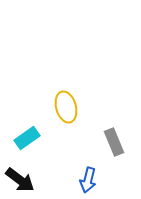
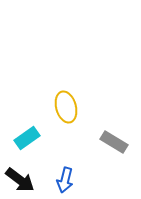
gray rectangle: rotated 36 degrees counterclockwise
blue arrow: moved 23 px left
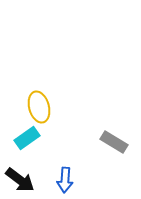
yellow ellipse: moved 27 px left
blue arrow: rotated 10 degrees counterclockwise
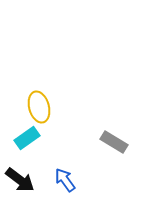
blue arrow: rotated 140 degrees clockwise
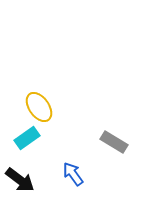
yellow ellipse: rotated 20 degrees counterclockwise
blue arrow: moved 8 px right, 6 px up
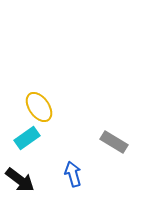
blue arrow: rotated 20 degrees clockwise
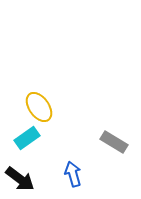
black arrow: moved 1 px up
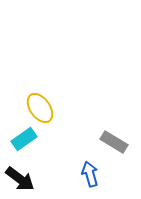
yellow ellipse: moved 1 px right, 1 px down
cyan rectangle: moved 3 px left, 1 px down
blue arrow: moved 17 px right
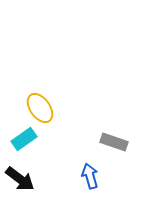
gray rectangle: rotated 12 degrees counterclockwise
blue arrow: moved 2 px down
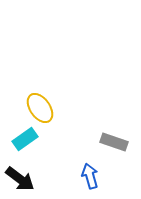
cyan rectangle: moved 1 px right
